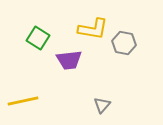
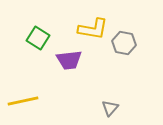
gray triangle: moved 8 px right, 3 px down
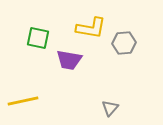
yellow L-shape: moved 2 px left, 1 px up
green square: rotated 20 degrees counterclockwise
gray hexagon: rotated 15 degrees counterclockwise
purple trapezoid: rotated 16 degrees clockwise
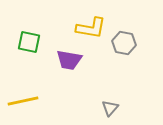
green square: moved 9 px left, 4 px down
gray hexagon: rotated 15 degrees clockwise
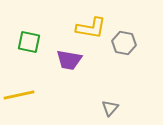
yellow line: moved 4 px left, 6 px up
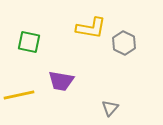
gray hexagon: rotated 15 degrees clockwise
purple trapezoid: moved 8 px left, 21 px down
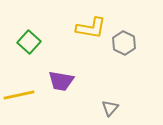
green square: rotated 30 degrees clockwise
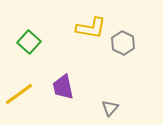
gray hexagon: moved 1 px left
purple trapezoid: moved 2 px right, 6 px down; rotated 68 degrees clockwise
yellow line: moved 1 px up; rotated 24 degrees counterclockwise
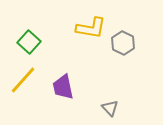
yellow line: moved 4 px right, 14 px up; rotated 12 degrees counterclockwise
gray triangle: rotated 24 degrees counterclockwise
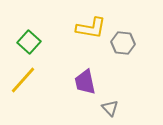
gray hexagon: rotated 20 degrees counterclockwise
purple trapezoid: moved 22 px right, 5 px up
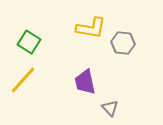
green square: rotated 10 degrees counterclockwise
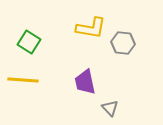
yellow line: rotated 52 degrees clockwise
